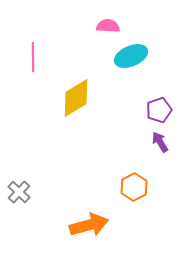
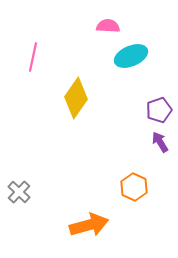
pink line: rotated 12 degrees clockwise
yellow diamond: rotated 24 degrees counterclockwise
orange hexagon: rotated 8 degrees counterclockwise
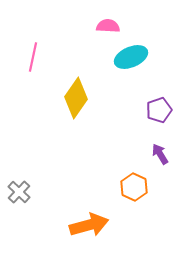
cyan ellipse: moved 1 px down
purple arrow: moved 12 px down
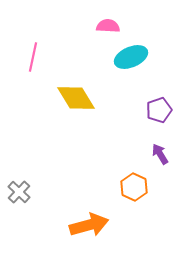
yellow diamond: rotated 66 degrees counterclockwise
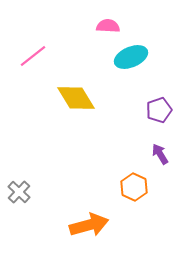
pink line: moved 1 px up; rotated 40 degrees clockwise
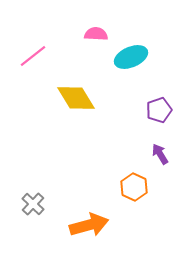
pink semicircle: moved 12 px left, 8 px down
gray cross: moved 14 px right, 12 px down
